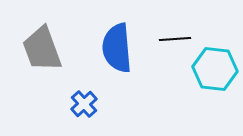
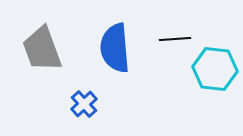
blue semicircle: moved 2 px left
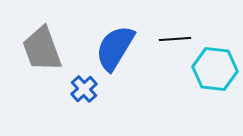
blue semicircle: rotated 36 degrees clockwise
blue cross: moved 15 px up
